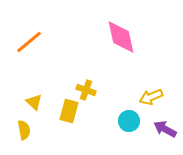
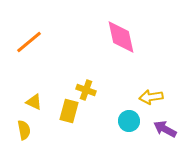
yellow arrow: rotated 15 degrees clockwise
yellow triangle: rotated 18 degrees counterclockwise
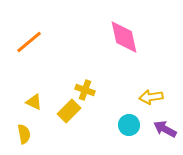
pink diamond: moved 3 px right
yellow cross: moved 1 px left
yellow rectangle: rotated 30 degrees clockwise
cyan circle: moved 4 px down
yellow semicircle: moved 4 px down
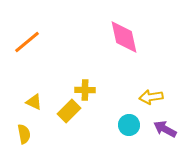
orange line: moved 2 px left
yellow cross: rotated 18 degrees counterclockwise
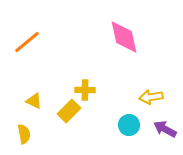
yellow triangle: moved 1 px up
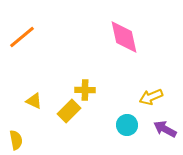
orange line: moved 5 px left, 5 px up
yellow arrow: rotated 15 degrees counterclockwise
cyan circle: moved 2 px left
yellow semicircle: moved 8 px left, 6 px down
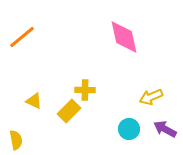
cyan circle: moved 2 px right, 4 px down
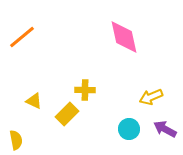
yellow rectangle: moved 2 px left, 3 px down
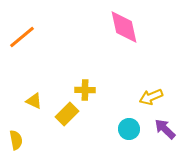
pink diamond: moved 10 px up
purple arrow: rotated 15 degrees clockwise
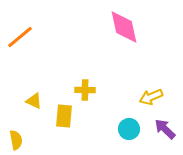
orange line: moved 2 px left
yellow rectangle: moved 3 px left, 2 px down; rotated 40 degrees counterclockwise
